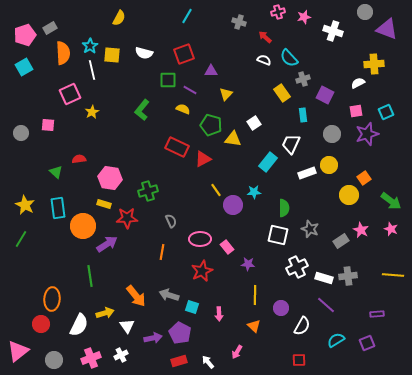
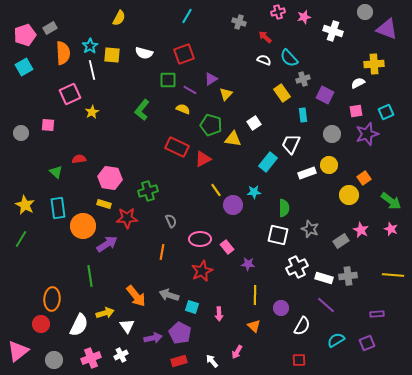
purple triangle at (211, 71): moved 8 px down; rotated 32 degrees counterclockwise
white arrow at (208, 362): moved 4 px right, 1 px up
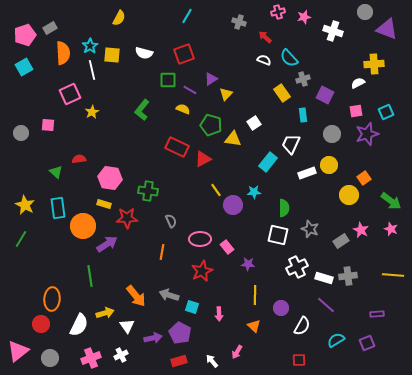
green cross at (148, 191): rotated 24 degrees clockwise
gray circle at (54, 360): moved 4 px left, 2 px up
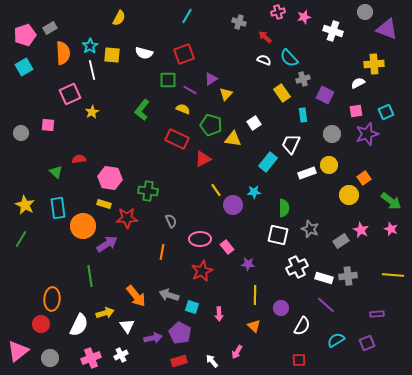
red rectangle at (177, 147): moved 8 px up
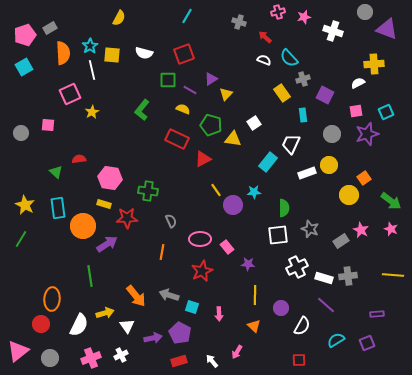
white square at (278, 235): rotated 20 degrees counterclockwise
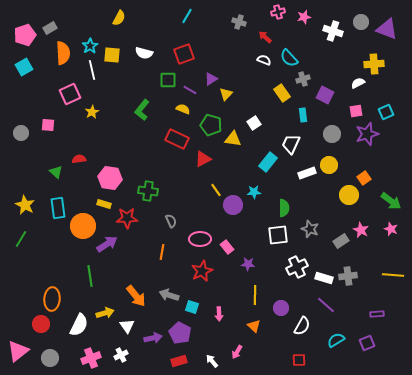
gray circle at (365, 12): moved 4 px left, 10 px down
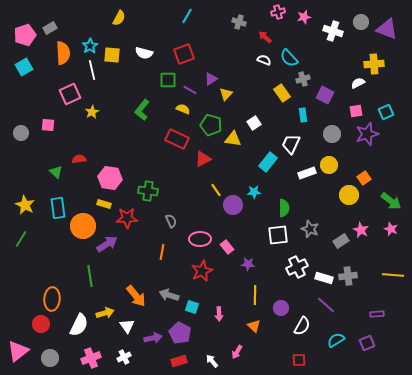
white cross at (121, 355): moved 3 px right, 2 px down
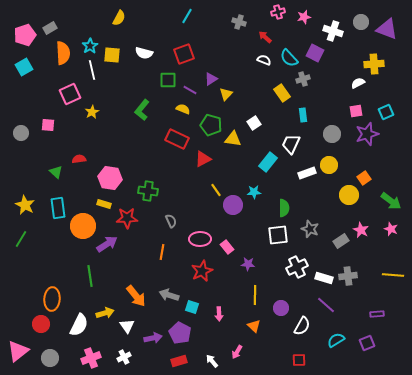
purple square at (325, 95): moved 10 px left, 42 px up
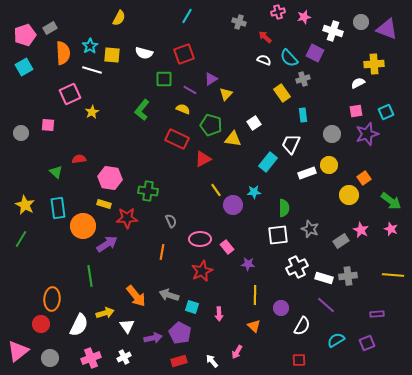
white line at (92, 70): rotated 60 degrees counterclockwise
green square at (168, 80): moved 4 px left, 1 px up
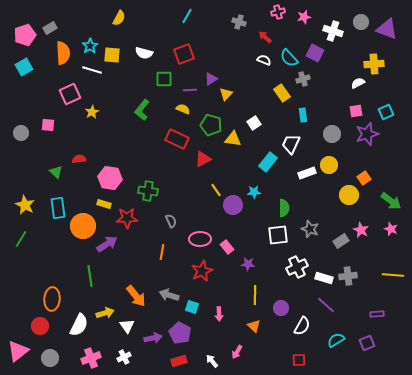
purple line at (190, 90): rotated 32 degrees counterclockwise
red circle at (41, 324): moved 1 px left, 2 px down
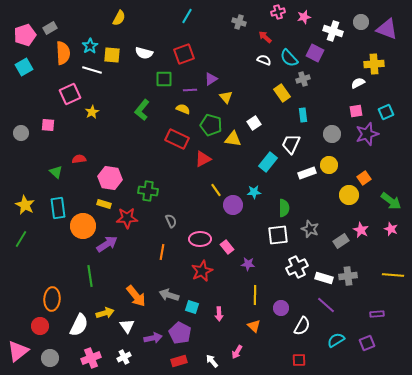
yellow triangle at (226, 94): moved 3 px down; rotated 24 degrees counterclockwise
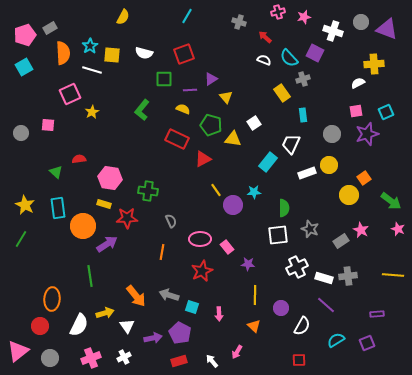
yellow semicircle at (119, 18): moved 4 px right, 1 px up
pink star at (391, 229): moved 7 px right
